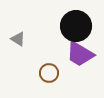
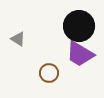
black circle: moved 3 px right
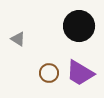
purple trapezoid: moved 19 px down
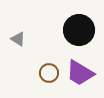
black circle: moved 4 px down
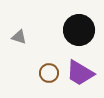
gray triangle: moved 1 px right, 2 px up; rotated 14 degrees counterclockwise
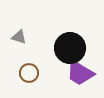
black circle: moved 9 px left, 18 px down
brown circle: moved 20 px left
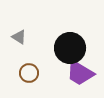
gray triangle: rotated 14 degrees clockwise
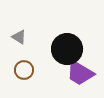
black circle: moved 3 px left, 1 px down
brown circle: moved 5 px left, 3 px up
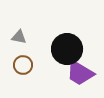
gray triangle: rotated 21 degrees counterclockwise
brown circle: moved 1 px left, 5 px up
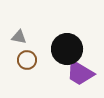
brown circle: moved 4 px right, 5 px up
